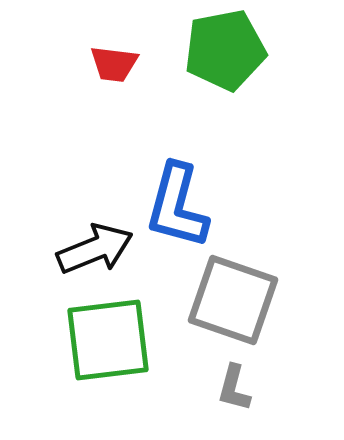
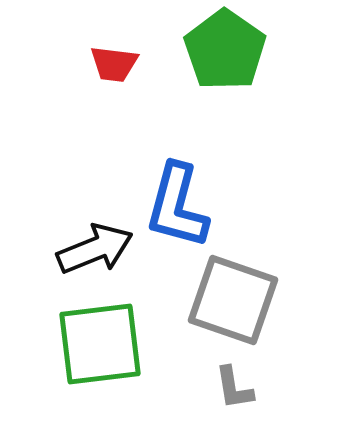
green pentagon: rotated 26 degrees counterclockwise
green square: moved 8 px left, 4 px down
gray L-shape: rotated 24 degrees counterclockwise
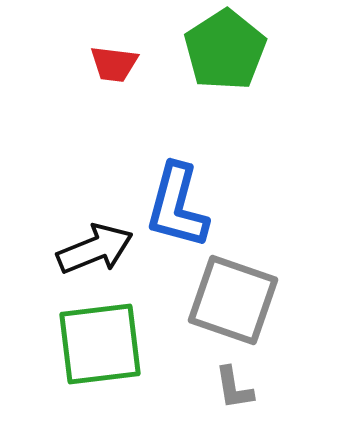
green pentagon: rotated 4 degrees clockwise
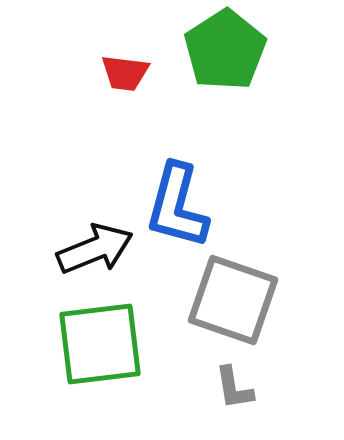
red trapezoid: moved 11 px right, 9 px down
